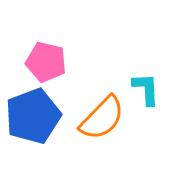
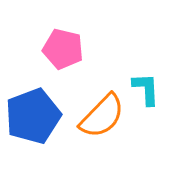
pink pentagon: moved 17 px right, 13 px up
orange semicircle: moved 2 px up
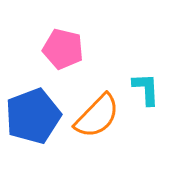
orange semicircle: moved 5 px left
